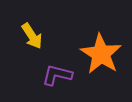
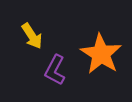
purple L-shape: moved 2 px left, 5 px up; rotated 76 degrees counterclockwise
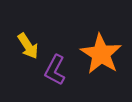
yellow arrow: moved 4 px left, 10 px down
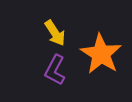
yellow arrow: moved 27 px right, 13 px up
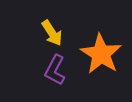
yellow arrow: moved 3 px left
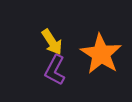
yellow arrow: moved 9 px down
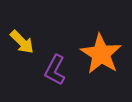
yellow arrow: moved 30 px left; rotated 12 degrees counterclockwise
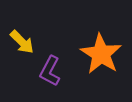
purple L-shape: moved 5 px left, 1 px down
